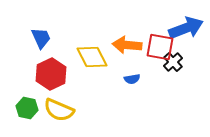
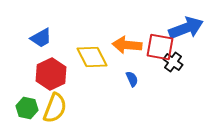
blue trapezoid: rotated 85 degrees clockwise
black cross: rotated 12 degrees counterclockwise
blue semicircle: rotated 105 degrees counterclockwise
yellow semicircle: moved 4 px left, 2 px up; rotated 92 degrees counterclockwise
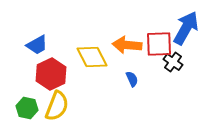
blue arrow: rotated 40 degrees counterclockwise
blue trapezoid: moved 4 px left, 7 px down
red square: moved 1 px left, 3 px up; rotated 12 degrees counterclockwise
yellow semicircle: moved 2 px right, 2 px up
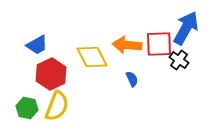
black cross: moved 6 px right, 2 px up
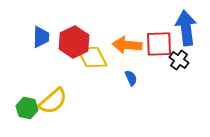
blue arrow: rotated 36 degrees counterclockwise
blue trapezoid: moved 4 px right, 8 px up; rotated 60 degrees counterclockwise
red hexagon: moved 23 px right, 32 px up
blue semicircle: moved 1 px left, 1 px up
yellow semicircle: moved 4 px left, 5 px up; rotated 28 degrees clockwise
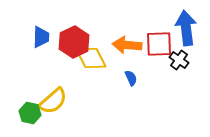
yellow diamond: moved 1 px left, 1 px down
green hexagon: moved 3 px right, 5 px down
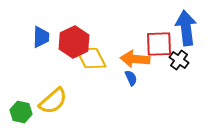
orange arrow: moved 8 px right, 14 px down
green hexagon: moved 9 px left, 1 px up
